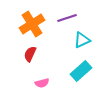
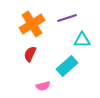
cyan triangle: rotated 24 degrees clockwise
cyan rectangle: moved 14 px left, 5 px up
pink semicircle: moved 1 px right, 3 px down
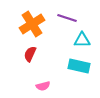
purple line: rotated 36 degrees clockwise
cyan rectangle: moved 12 px right; rotated 55 degrees clockwise
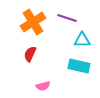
orange cross: moved 1 px right, 2 px up
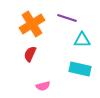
orange cross: moved 1 px left, 2 px down
cyan rectangle: moved 1 px right, 3 px down
